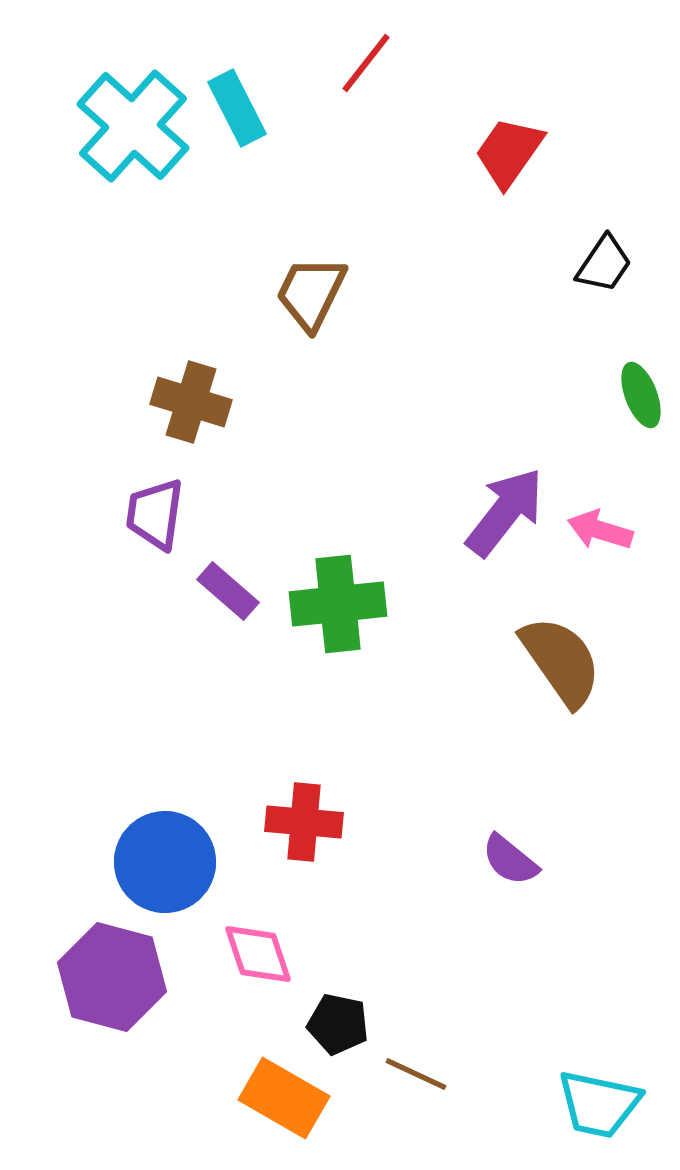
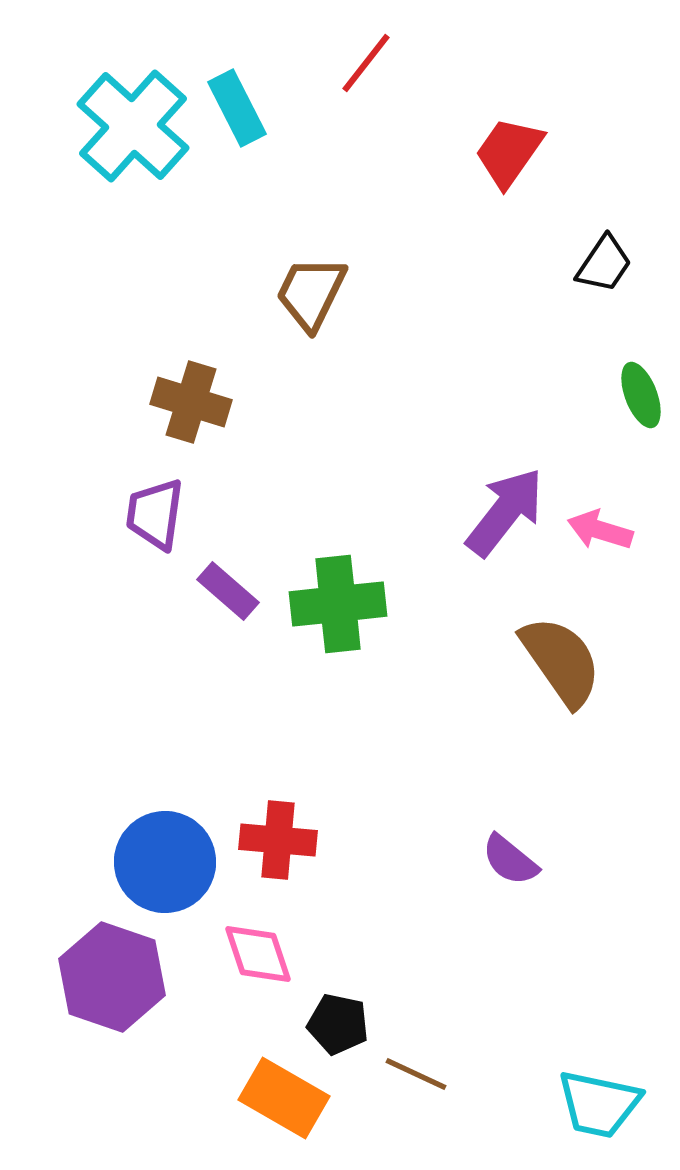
red cross: moved 26 px left, 18 px down
purple hexagon: rotated 4 degrees clockwise
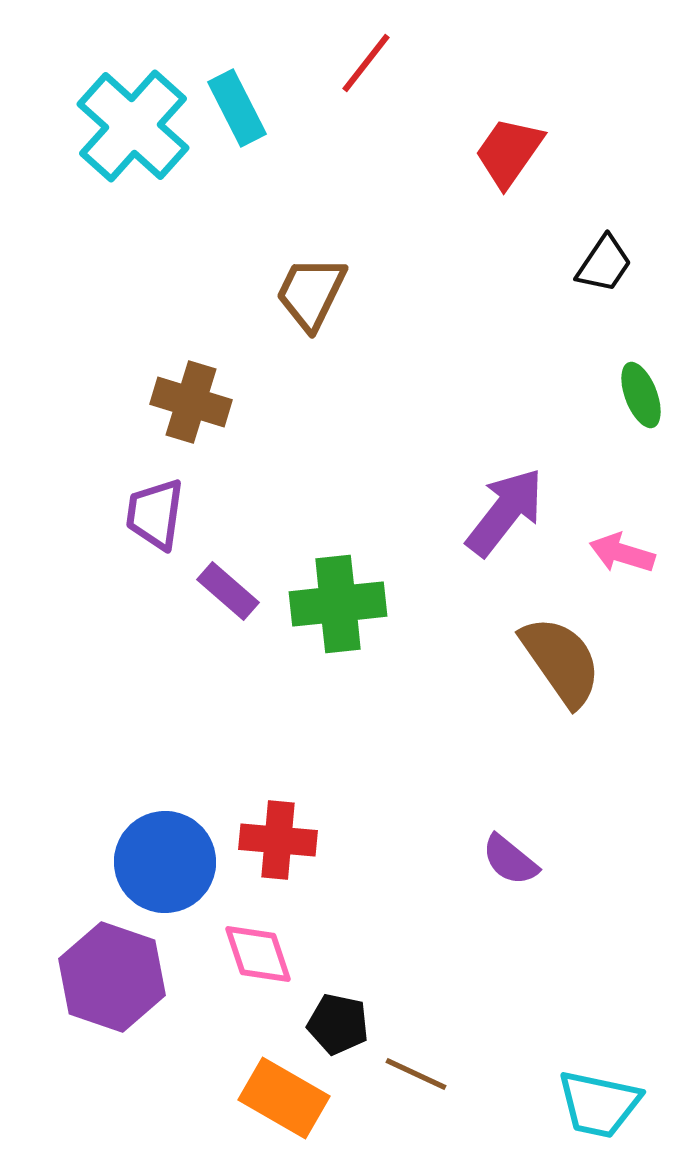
pink arrow: moved 22 px right, 23 px down
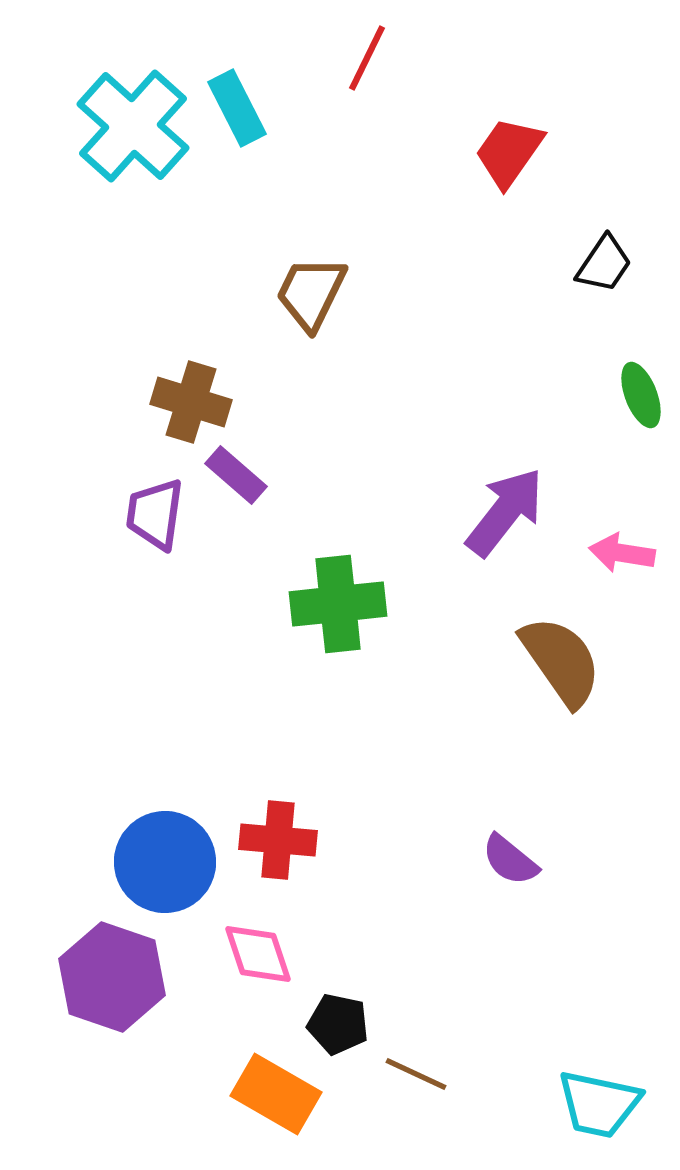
red line: moved 1 px right, 5 px up; rotated 12 degrees counterclockwise
pink arrow: rotated 8 degrees counterclockwise
purple rectangle: moved 8 px right, 116 px up
orange rectangle: moved 8 px left, 4 px up
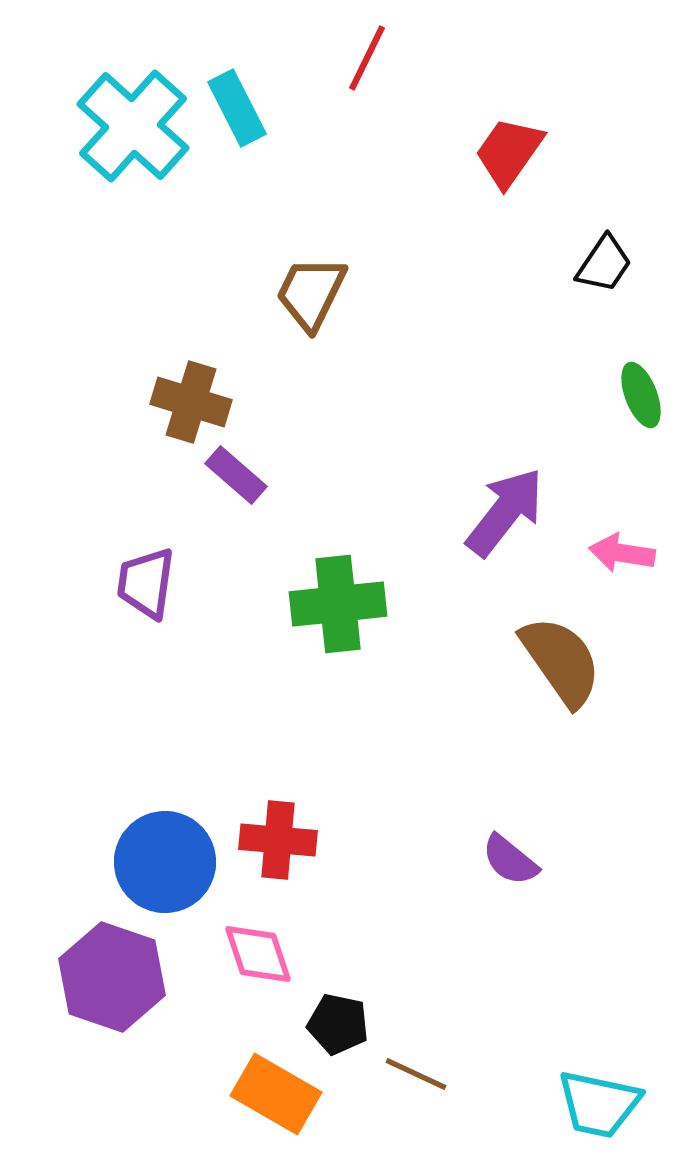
purple trapezoid: moved 9 px left, 69 px down
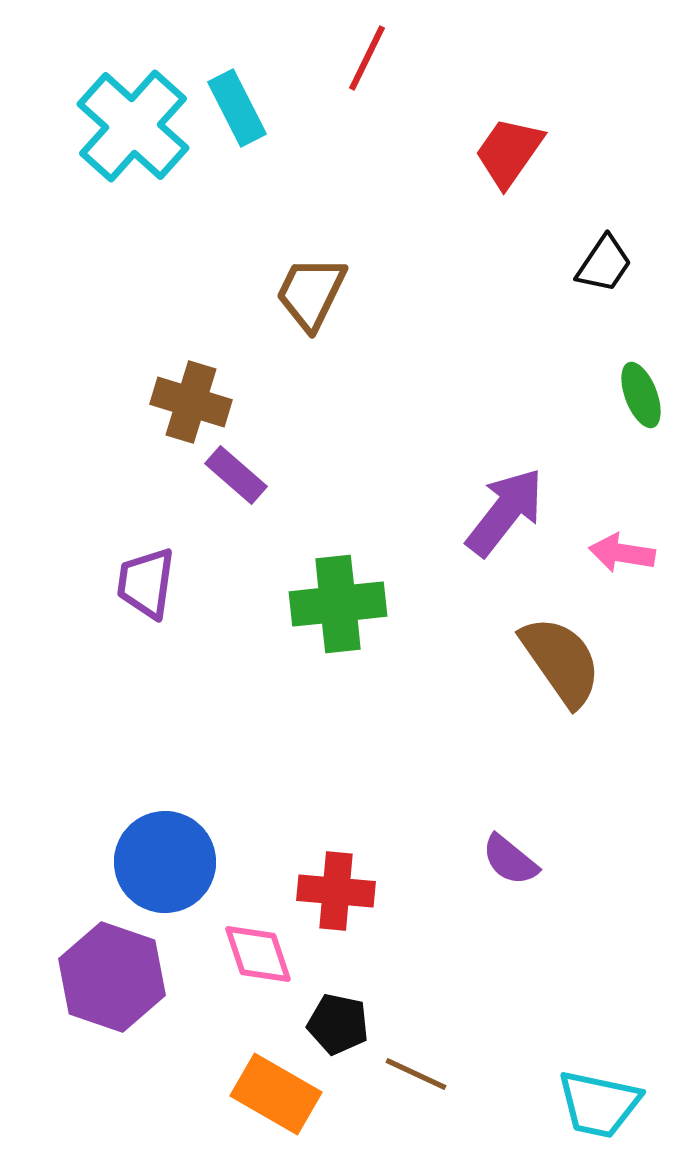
red cross: moved 58 px right, 51 px down
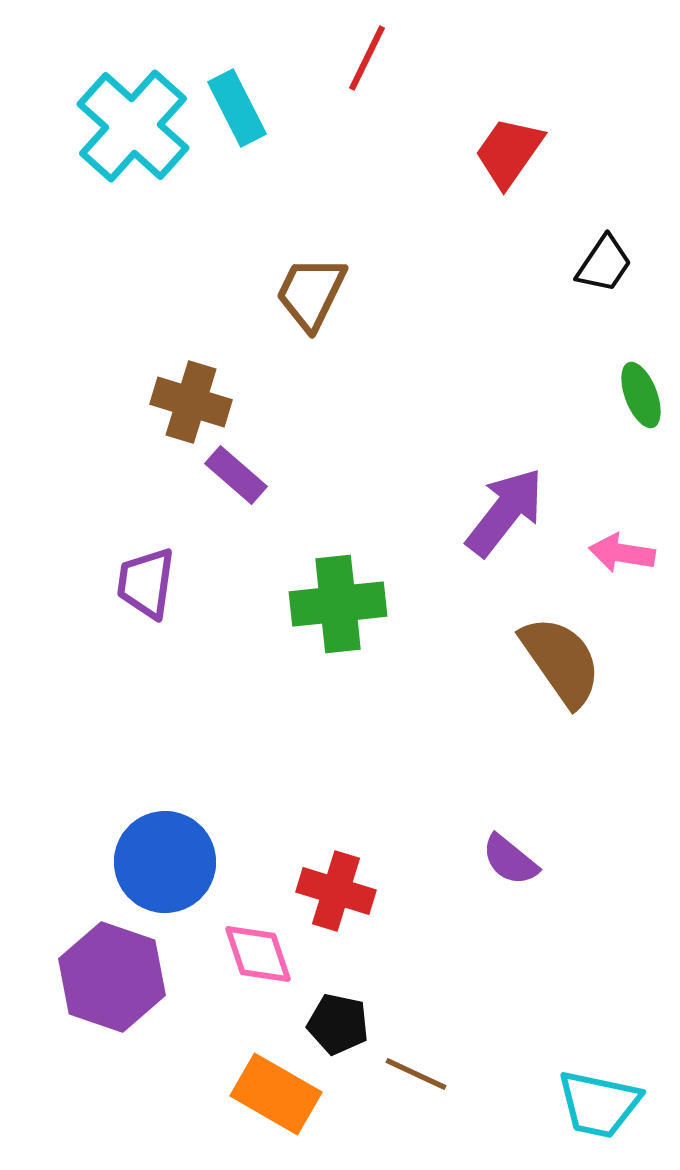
red cross: rotated 12 degrees clockwise
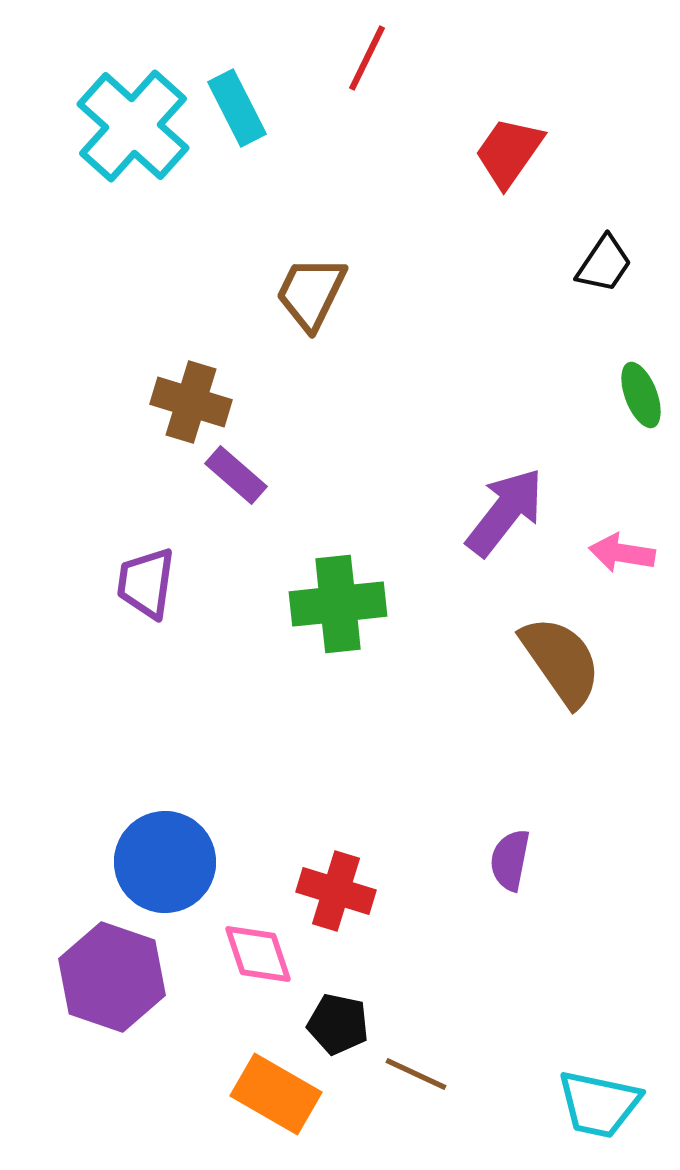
purple semicircle: rotated 62 degrees clockwise
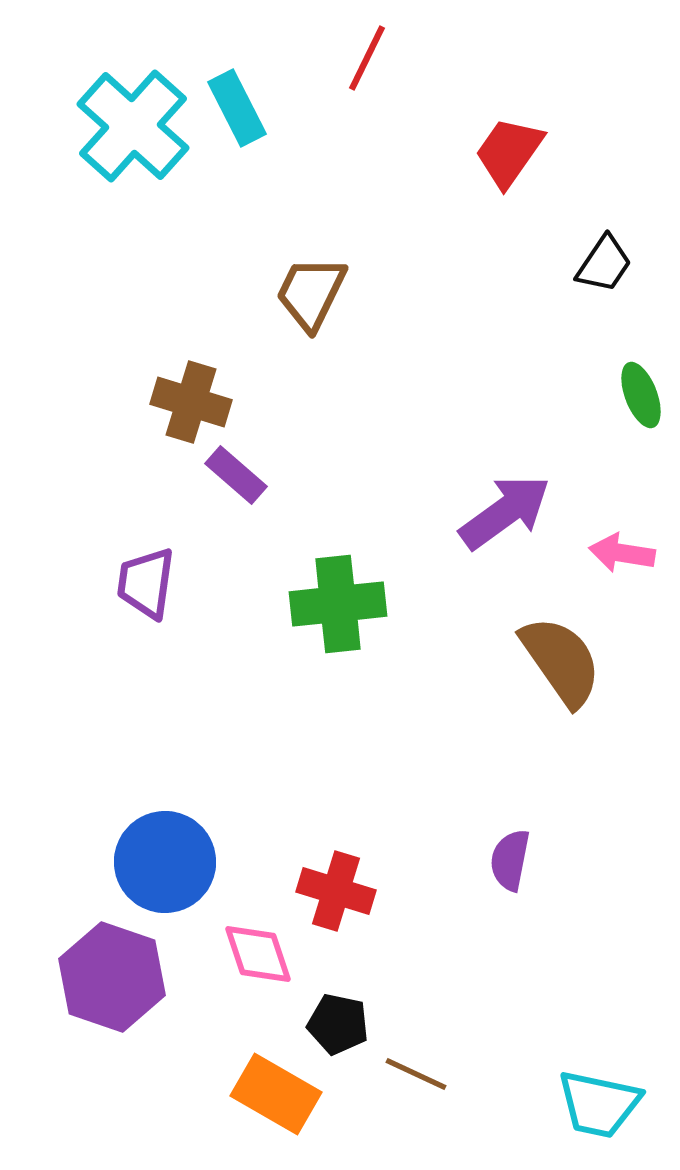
purple arrow: rotated 16 degrees clockwise
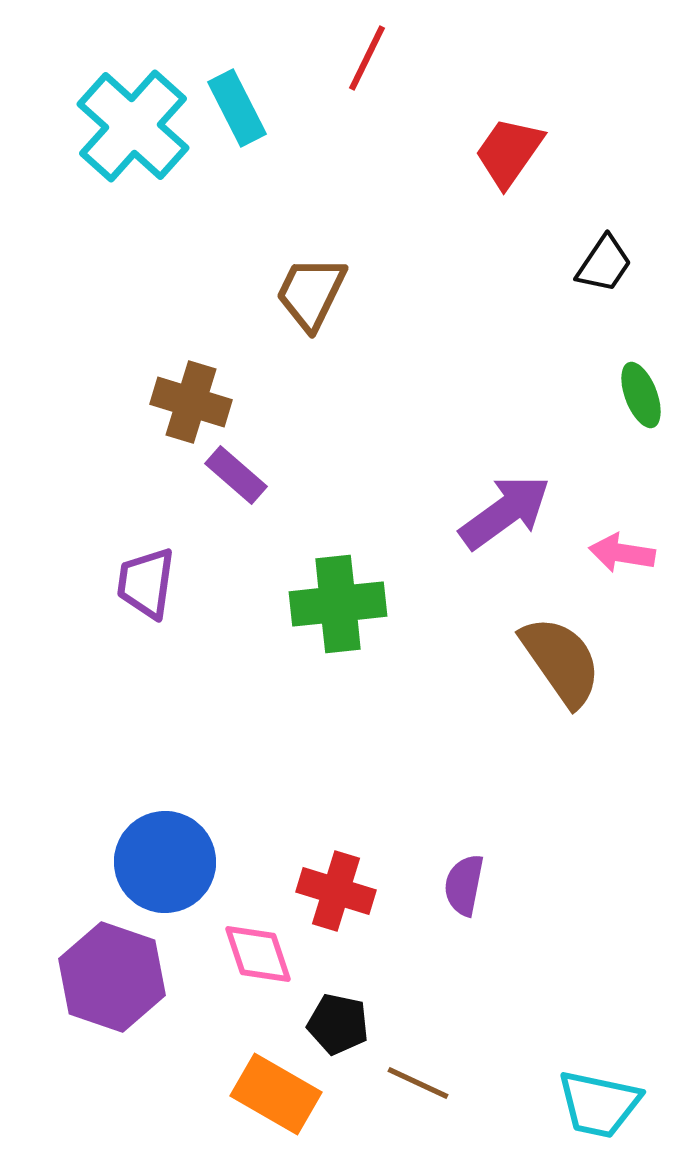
purple semicircle: moved 46 px left, 25 px down
brown line: moved 2 px right, 9 px down
